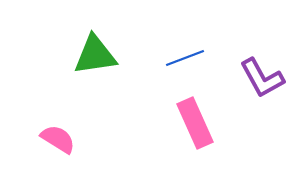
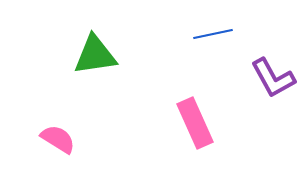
blue line: moved 28 px right, 24 px up; rotated 9 degrees clockwise
purple L-shape: moved 11 px right
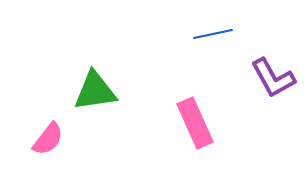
green triangle: moved 36 px down
pink semicircle: moved 10 px left; rotated 96 degrees clockwise
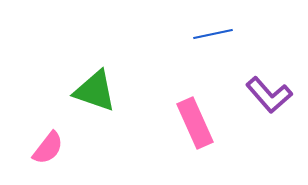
purple L-shape: moved 4 px left, 17 px down; rotated 12 degrees counterclockwise
green triangle: rotated 27 degrees clockwise
pink semicircle: moved 9 px down
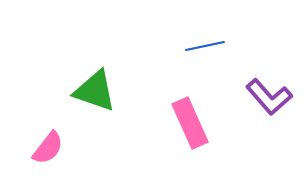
blue line: moved 8 px left, 12 px down
purple L-shape: moved 2 px down
pink rectangle: moved 5 px left
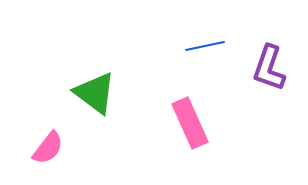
green triangle: moved 2 px down; rotated 18 degrees clockwise
purple L-shape: moved 29 px up; rotated 60 degrees clockwise
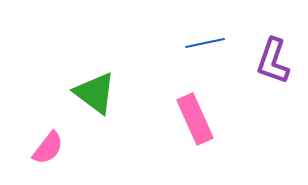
blue line: moved 3 px up
purple L-shape: moved 4 px right, 7 px up
pink rectangle: moved 5 px right, 4 px up
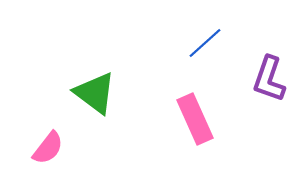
blue line: rotated 30 degrees counterclockwise
purple L-shape: moved 4 px left, 18 px down
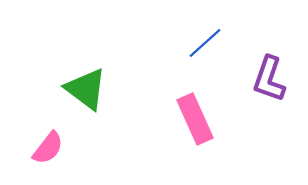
green triangle: moved 9 px left, 4 px up
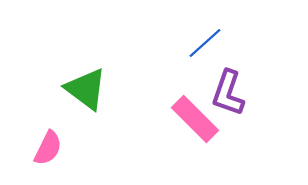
purple L-shape: moved 41 px left, 14 px down
pink rectangle: rotated 21 degrees counterclockwise
pink semicircle: rotated 12 degrees counterclockwise
